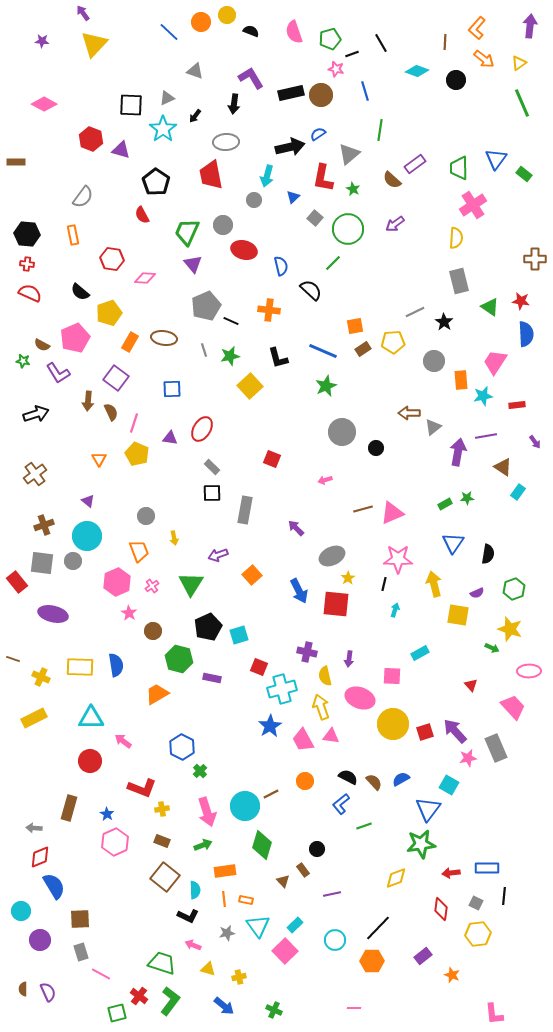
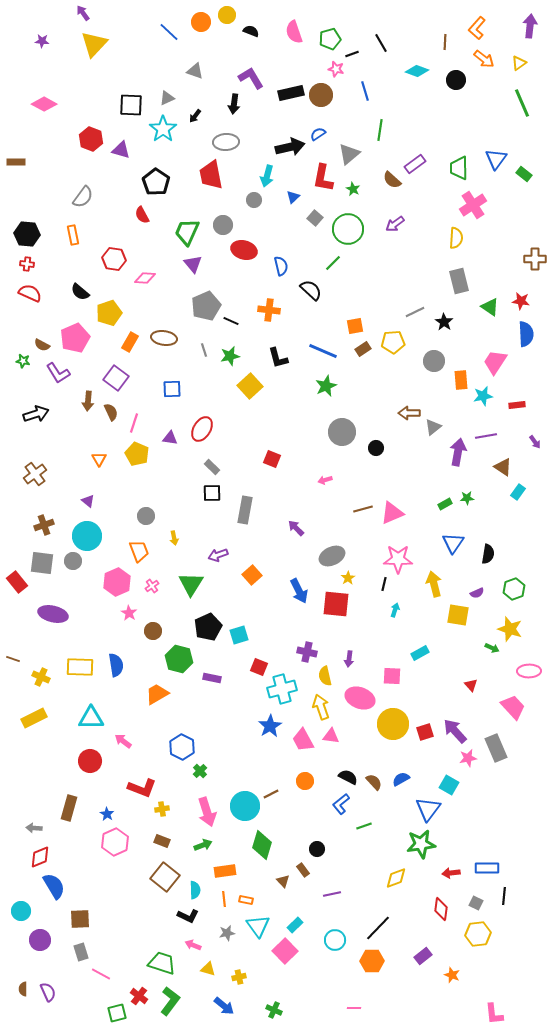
red hexagon at (112, 259): moved 2 px right
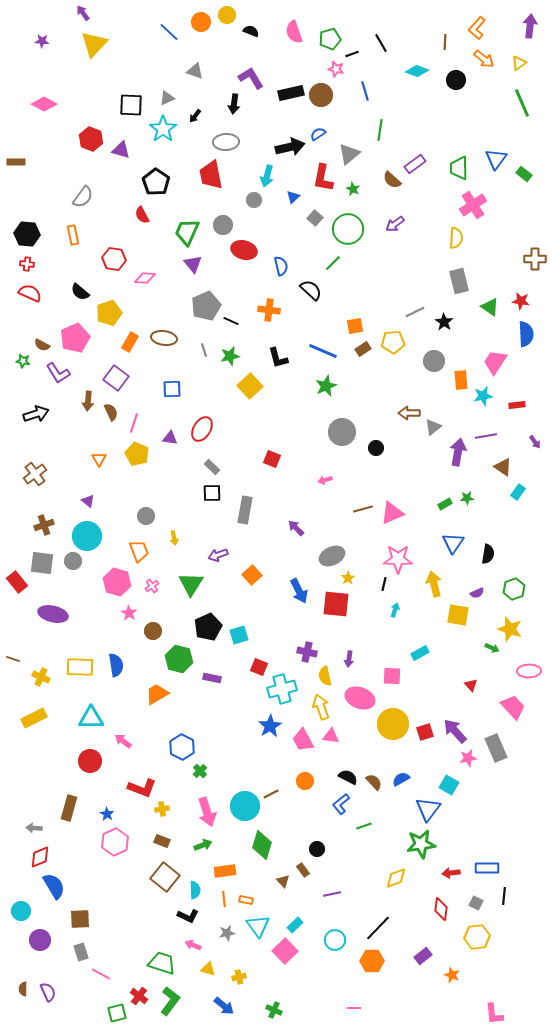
pink hexagon at (117, 582): rotated 20 degrees counterclockwise
yellow hexagon at (478, 934): moved 1 px left, 3 px down
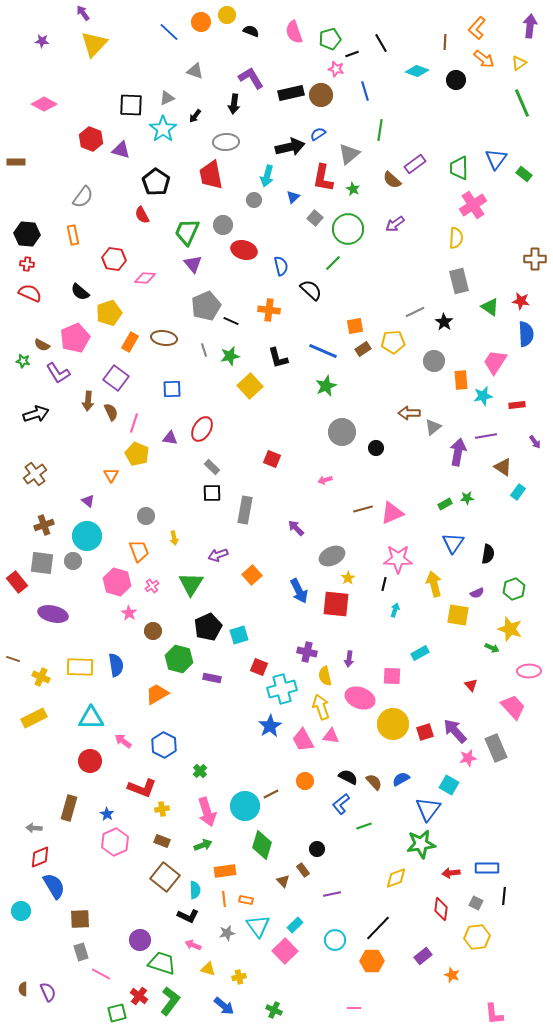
orange triangle at (99, 459): moved 12 px right, 16 px down
blue hexagon at (182, 747): moved 18 px left, 2 px up
purple circle at (40, 940): moved 100 px right
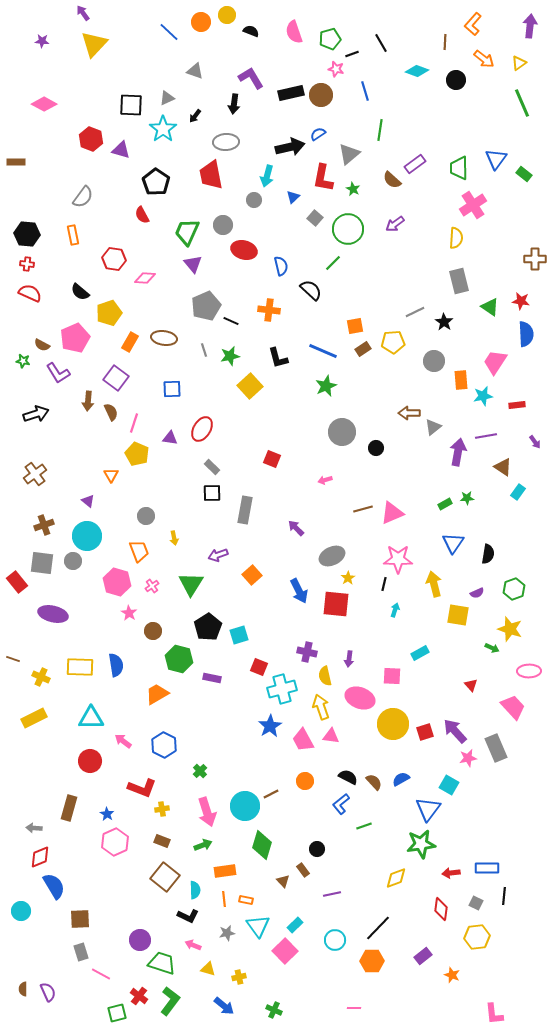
orange L-shape at (477, 28): moved 4 px left, 4 px up
black pentagon at (208, 627): rotated 8 degrees counterclockwise
